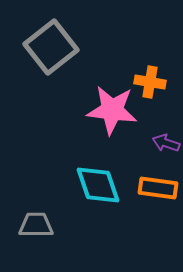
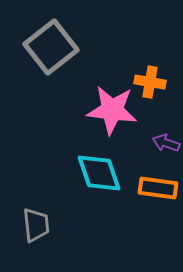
cyan diamond: moved 1 px right, 12 px up
gray trapezoid: rotated 84 degrees clockwise
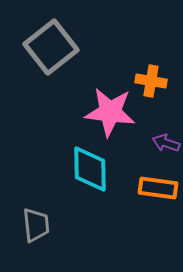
orange cross: moved 1 px right, 1 px up
pink star: moved 2 px left, 2 px down
cyan diamond: moved 9 px left, 4 px up; rotated 18 degrees clockwise
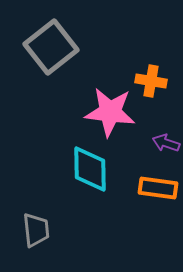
gray trapezoid: moved 5 px down
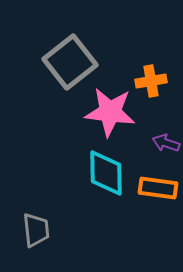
gray square: moved 19 px right, 15 px down
orange cross: rotated 20 degrees counterclockwise
cyan diamond: moved 16 px right, 4 px down
